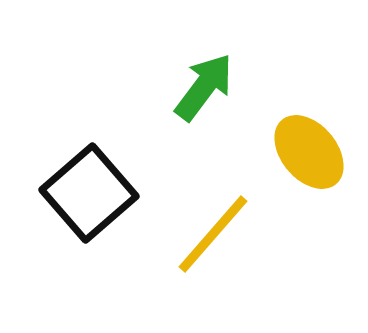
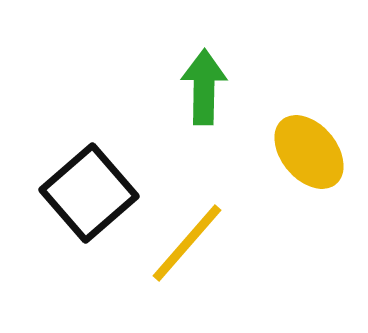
green arrow: rotated 36 degrees counterclockwise
yellow line: moved 26 px left, 9 px down
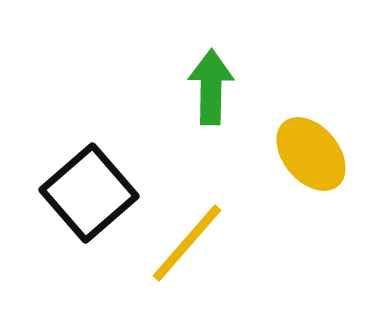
green arrow: moved 7 px right
yellow ellipse: moved 2 px right, 2 px down
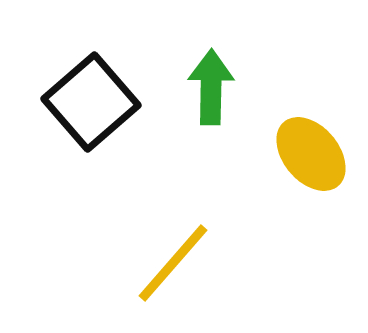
black square: moved 2 px right, 91 px up
yellow line: moved 14 px left, 20 px down
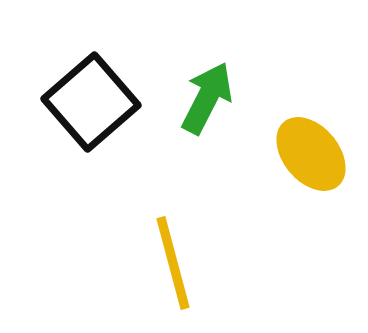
green arrow: moved 4 px left, 11 px down; rotated 26 degrees clockwise
yellow line: rotated 56 degrees counterclockwise
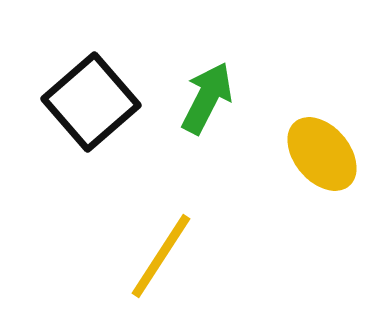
yellow ellipse: moved 11 px right
yellow line: moved 12 px left, 7 px up; rotated 48 degrees clockwise
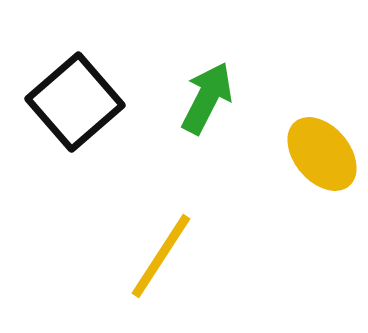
black square: moved 16 px left
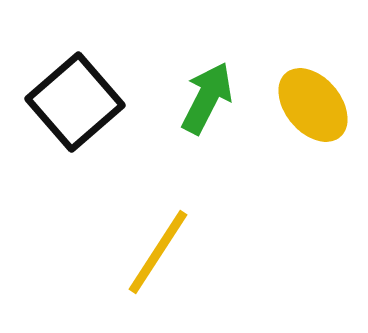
yellow ellipse: moved 9 px left, 49 px up
yellow line: moved 3 px left, 4 px up
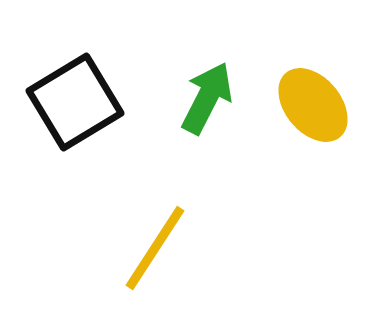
black square: rotated 10 degrees clockwise
yellow line: moved 3 px left, 4 px up
